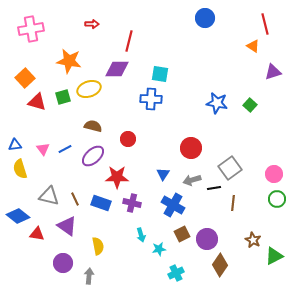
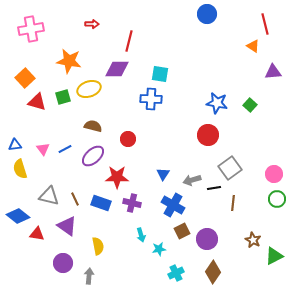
blue circle at (205, 18): moved 2 px right, 4 px up
purple triangle at (273, 72): rotated 12 degrees clockwise
red circle at (191, 148): moved 17 px right, 13 px up
brown square at (182, 234): moved 3 px up
brown diamond at (220, 265): moved 7 px left, 7 px down
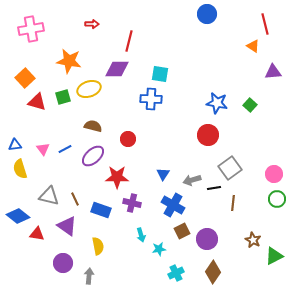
blue rectangle at (101, 203): moved 7 px down
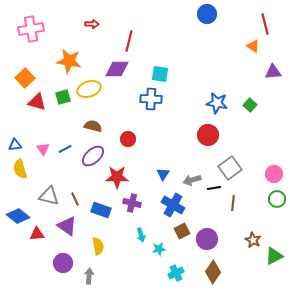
red triangle at (37, 234): rotated 14 degrees counterclockwise
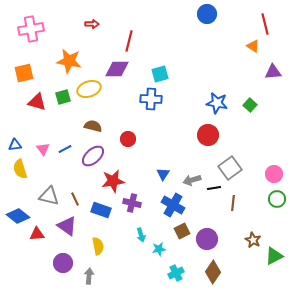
cyan square at (160, 74): rotated 24 degrees counterclockwise
orange square at (25, 78): moved 1 px left, 5 px up; rotated 30 degrees clockwise
red star at (117, 177): moved 4 px left, 4 px down; rotated 10 degrees counterclockwise
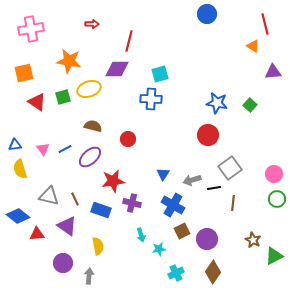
red triangle at (37, 102): rotated 18 degrees clockwise
purple ellipse at (93, 156): moved 3 px left, 1 px down
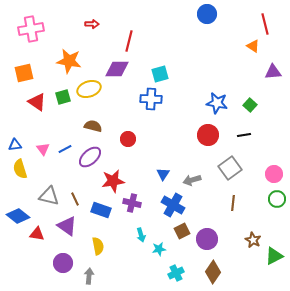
black line at (214, 188): moved 30 px right, 53 px up
red triangle at (37, 234): rotated 14 degrees clockwise
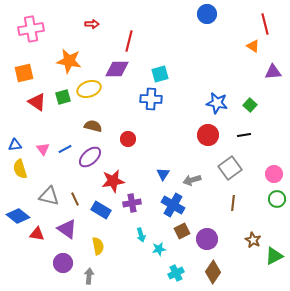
purple cross at (132, 203): rotated 24 degrees counterclockwise
blue rectangle at (101, 210): rotated 12 degrees clockwise
purple triangle at (67, 226): moved 3 px down
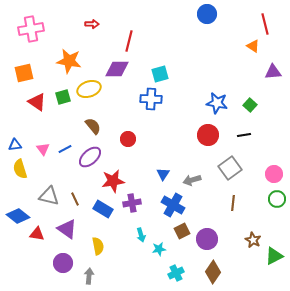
brown semicircle at (93, 126): rotated 36 degrees clockwise
blue rectangle at (101, 210): moved 2 px right, 1 px up
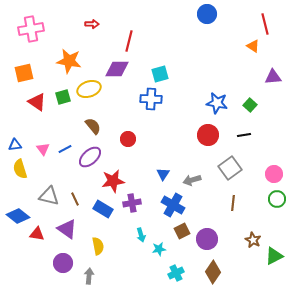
purple triangle at (273, 72): moved 5 px down
